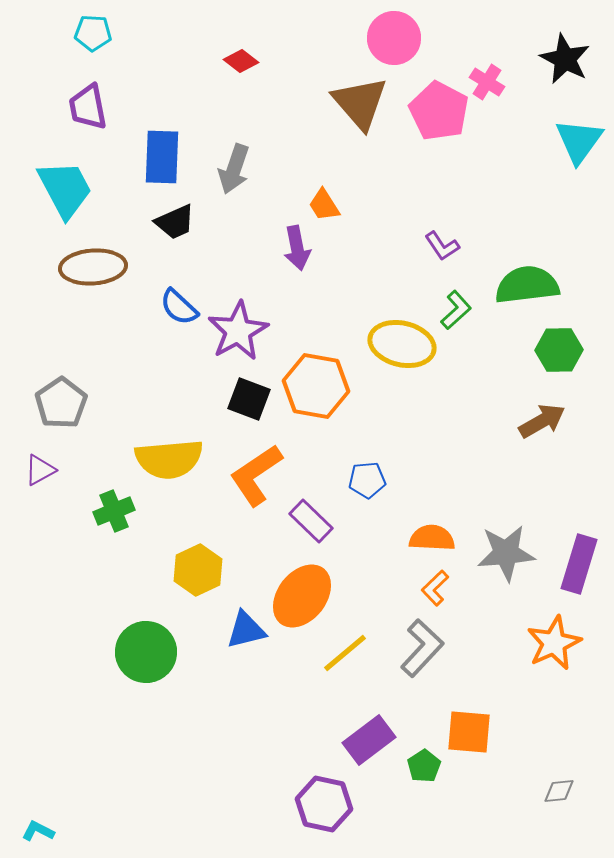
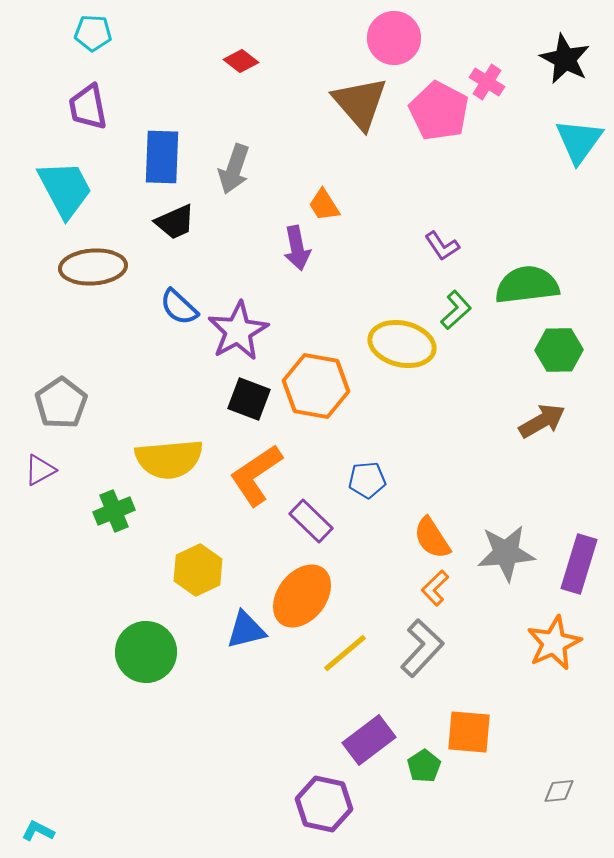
orange semicircle at (432, 538): rotated 126 degrees counterclockwise
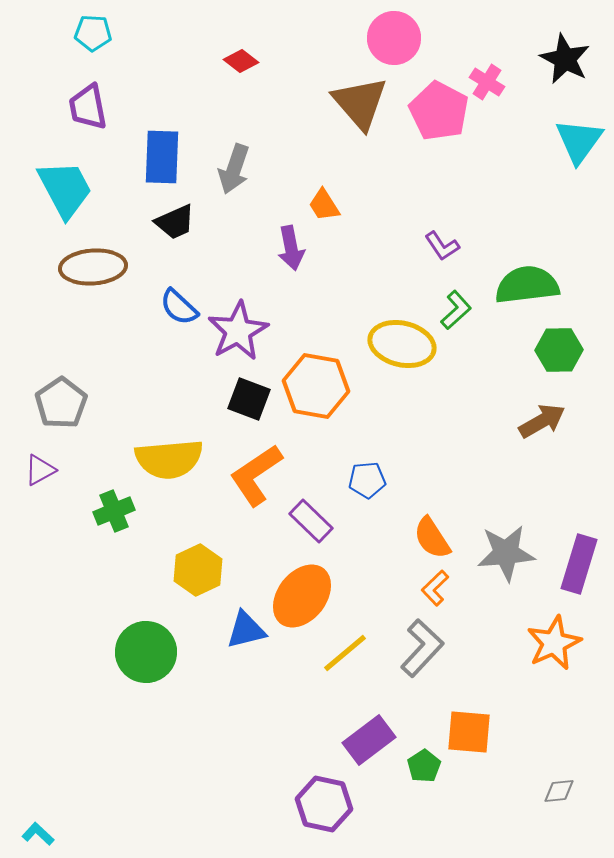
purple arrow at (297, 248): moved 6 px left
cyan L-shape at (38, 831): moved 3 px down; rotated 16 degrees clockwise
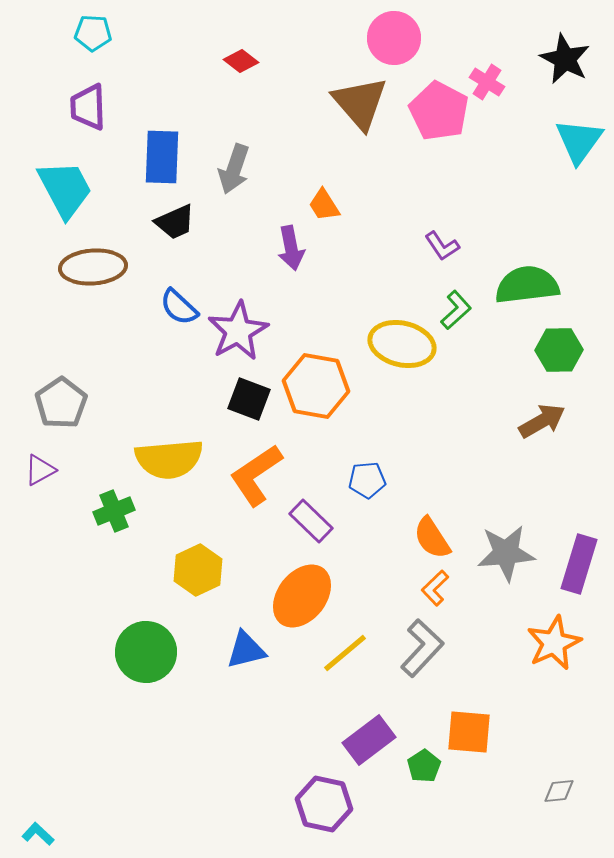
purple trapezoid at (88, 107): rotated 9 degrees clockwise
blue triangle at (246, 630): moved 20 px down
